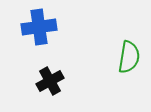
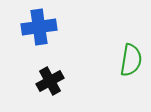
green semicircle: moved 2 px right, 3 px down
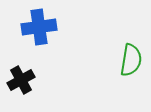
black cross: moved 29 px left, 1 px up
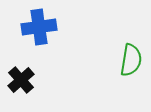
black cross: rotated 12 degrees counterclockwise
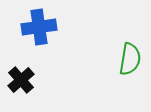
green semicircle: moved 1 px left, 1 px up
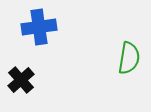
green semicircle: moved 1 px left, 1 px up
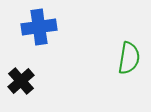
black cross: moved 1 px down
